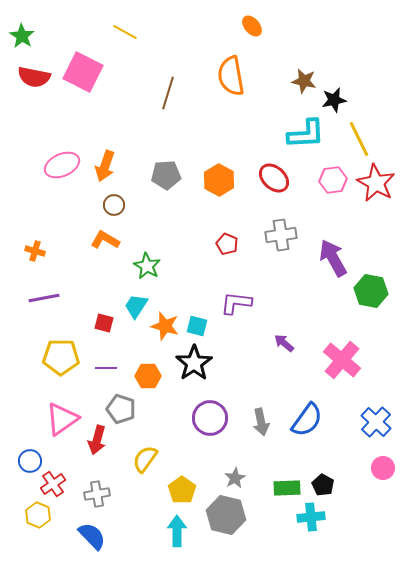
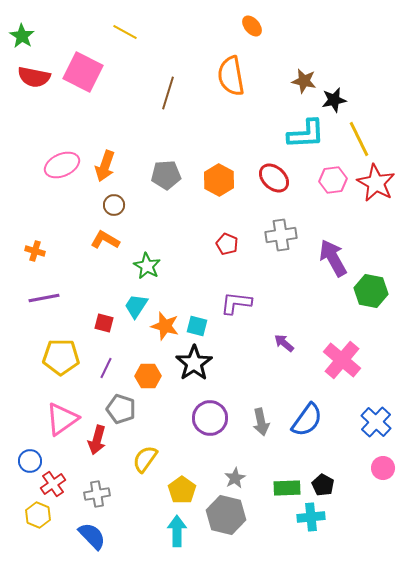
purple line at (106, 368): rotated 65 degrees counterclockwise
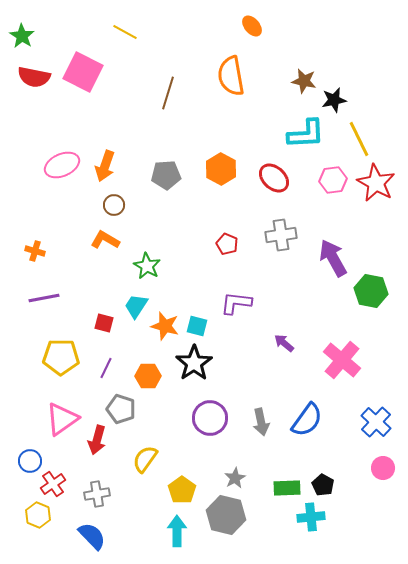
orange hexagon at (219, 180): moved 2 px right, 11 px up
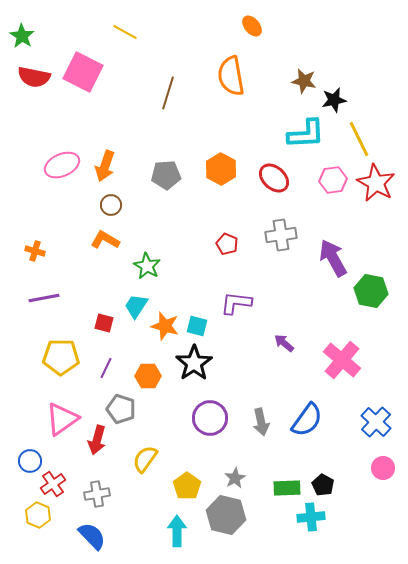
brown circle at (114, 205): moved 3 px left
yellow pentagon at (182, 490): moved 5 px right, 4 px up
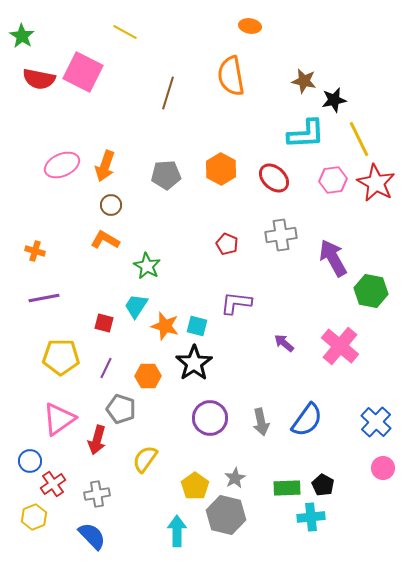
orange ellipse at (252, 26): moved 2 px left; rotated 40 degrees counterclockwise
red semicircle at (34, 77): moved 5 px right, 2 px down
pink cross at (342, 360): moved 2 px left, 14 px up
pink triangle at (62, 419): moved 3 px left
yellow pentagon at (187, 486): moved 8 px right
yellow hexagon at (38, 515): moved 4 px left, 2 px down; rotated 15 degrees clockwise
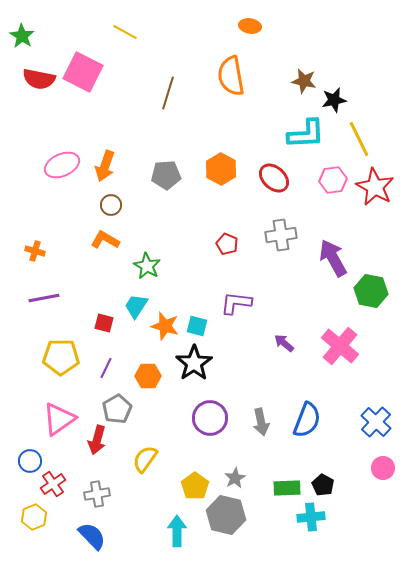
red star at (376, 183): moved 1 px left, 4 px down
gray pentagon at (121, 409): moved 4 px left; rotated 24 degrees clockwise
blue semicircle at (307, 420): rotated 15 degrees counterclockwise
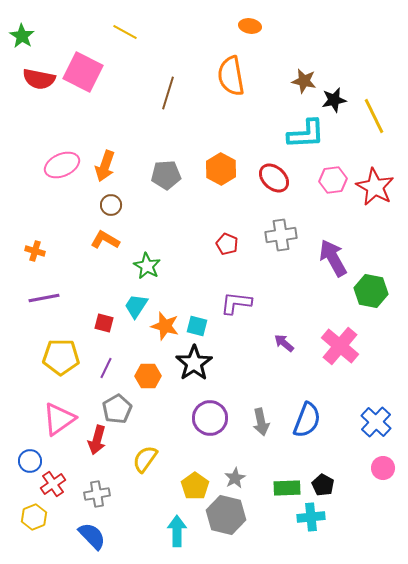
yellow line at (359, 139): moved 15 px right, 23 px up
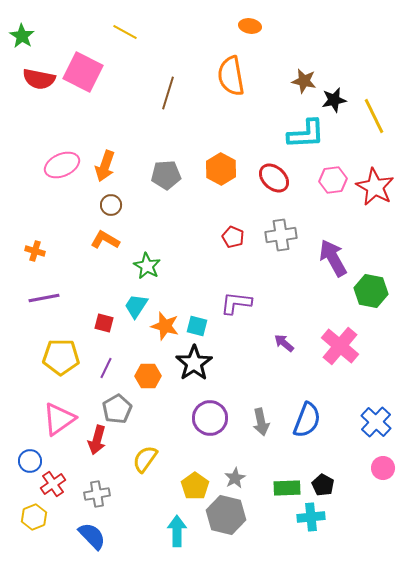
red pentagon at (227, 244): moved 6 px right, 7 px up
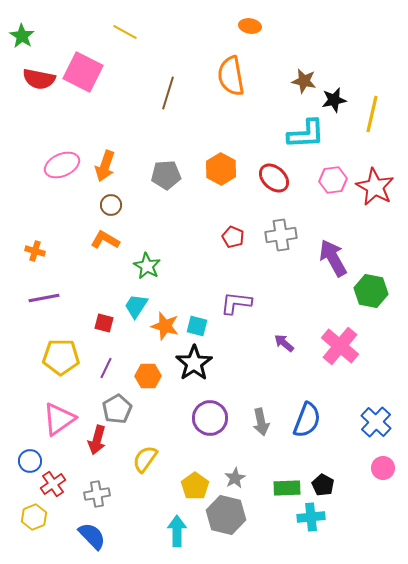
yellow line at (374, 116): moved 2 px left, 2 px up; rotated 39 degrees clockwise
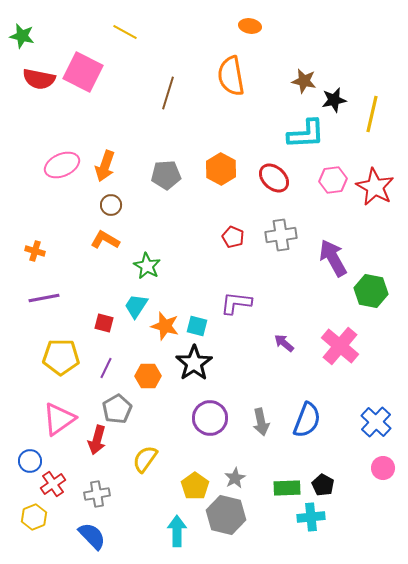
green star at (22, 36): rotated 20 degrees counterclockwise
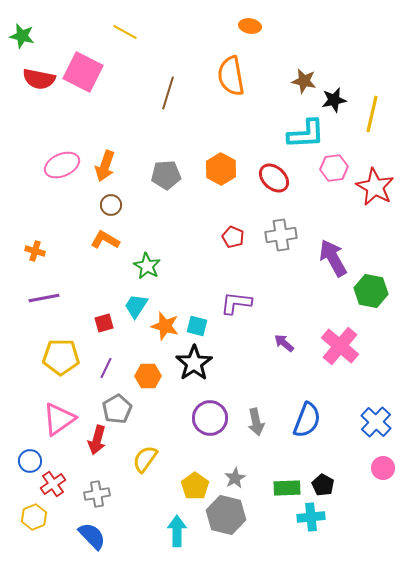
pink hexagon at (333, 180): moved 1 px right, 12 px up
red square at (104, 323): rotated 30 degrees counterclockwise
gray arrow at (261, 422): moved 5 px left
